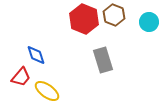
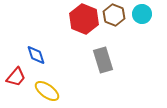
cyan circle: moved 7 px left, 8 px up
red trapezoid: moved 5 px left
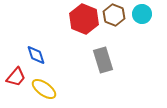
yellow ellipse: moved 3 px left, 2 px up
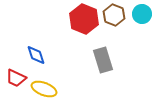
red trapezoid: moved 1 px down; rotated 75 degrees clockwise
yellow ellipse: rotated 15 degrees counterclockwise
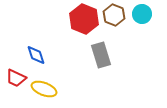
gray rectangle: moved 2 px left, 5 px up
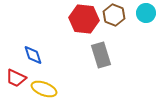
cyan circle: moved 4 px right, 1 px up
red hexagon: rotated 16 degrees counterclockwise
blue diamond: moved 3 px left
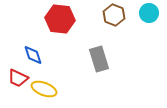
cyan circle: moved 3 px right
red hexagon: moved 24 px left
gray rectangle: moved 2 px left, 4 px down
red trapezoid: moved 2 px right
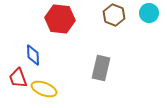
blue diamond: rotated 15 degrees clockwise
gray rectangle: moved 2 px right, 9 px down; rotated 30 degrees clockwise
red trapezoid: rotated 45 degrees clockwise
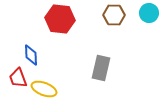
brown hexagon: rotated 20 degrees counterclockwise
blue diamond: moved 2 px left
